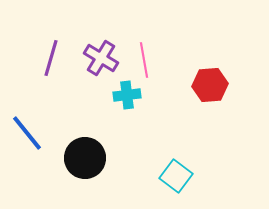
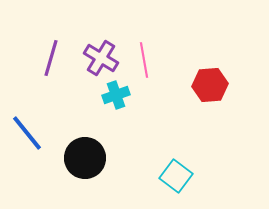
cyan cross: moved 11 px left; rotated 12 degrees counterclockwise
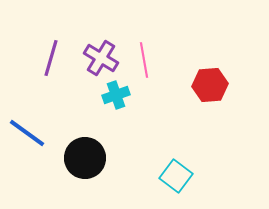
blue line: rotated 15 degrees counterclockwise
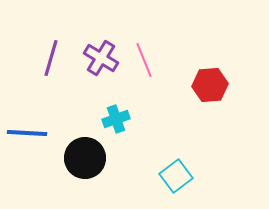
pink line: rotated 12 degrees counterclockwise
cyan cross: moved 24 px down
blue line: rotated 33 degrees counterclockwise
cyan square: rotated 16 degrees clockwise
